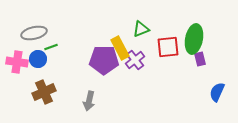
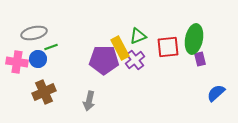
green triangle: moved 3 px left, 7 px down
blue semicircle: moved 1 px left, 1 px down; rotated 24 degrees clockwise
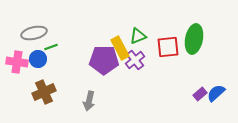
purple rectangle: moved 35 px down; rotated 64 degrees clockwise
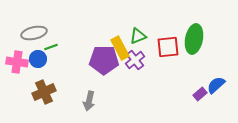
blue semicircle: moved 8 px up
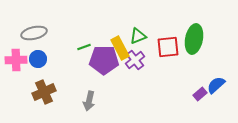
green line: moved 33 px right
pink cross: moved 1 px left, 2 px up; rotated 10 degrees counterclockwise
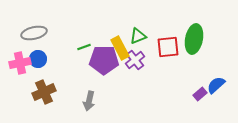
pink cross: moved 4 px right, 3 px down; rotated 10 degrees counterclockwise
